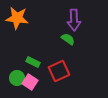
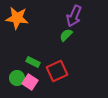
purple arrow: moved 4 px up; rotated 25 degrees clockwise
green semicircle: moved 2 px left, 4 px up; rotated 80 degrees counterclockwise
red square: moved 2 px left
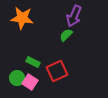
orange star: moved 5 px right
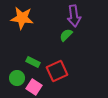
purple arrow: rotated 30 degrees counterclockwise
pink square: moved 4 px right, 5 px down
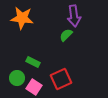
red square: moved 4 px right, 8 px down
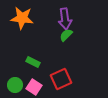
purple arrow: moved 9 px left, 3 px down
green circle: moved 2 px left, 7 px down
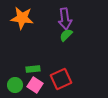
green rectangle: moved 7 px down; rotated 32 degrees counterclockwise
pink square: moved 1 px right, 2 px up
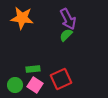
purple arrow: moved 3 px right; rotated 20 degrees counterclockwise
